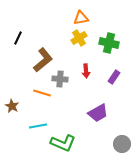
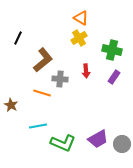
orange triangle: rotated 42 degrees clockwise
green cross: moved 3 px right, 7 px down
brown star: moved 1 px left, 1 px up
purple trapezoid: moved 26 px down
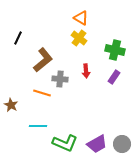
yellow cross: rotated 21 degrees counterclockwise
green cross: moved 3 px right
cyan line: rotated 12 degrees clockwise
purple trapezoid: moved 1 px left, 5 px down
green L-shape: moved 2 px right
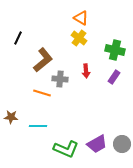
brown star: moved 12 px down; rotated 24 degrees counterclockwise
green L-shape: moved 1 px right, 6 px down
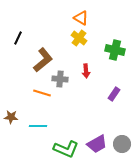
purple rectangle: moved 17 px down
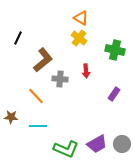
orange line: moved 6 px left, 3 px down; rotated 30 degrees clockwise
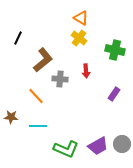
purple trapezoid: moved 1 px right, 2 px down
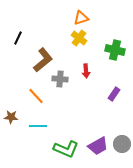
orange triangle: rotated 49 degrees counterclockwise
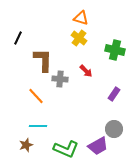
orange triangle: rotated 35 degrees clockwise
brown L-shape: rotated 50 degrees counterclockwise
red arrow: rotated 40 degrees counterclockwise
brown star: moved 15 px right, 28 px down; rotated 24 degrees counterclockwise
gray circle: moved 8 px left, 15 px up
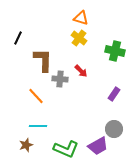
green cross: moved 1 px down
red arrow: moved 5 px left
